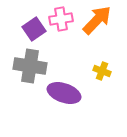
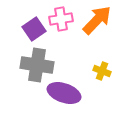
gray cross: moved 7 px right, 1 px up
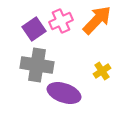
pink cross: moved 2 px down; rotated 15 degrees counterclockwise
yellow cross: rotated 36 degrees clockwise
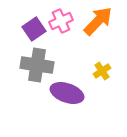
orange arrow: moved 1 px right, 1 px down
purple ellipse: moved 3 px right
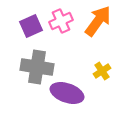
orange arrow: rotated 8 degrees counterclockwise
purple square: moved 3 px left, 3 px up; rotated 10 degrees clockwise
gray cross: moved 2 px down
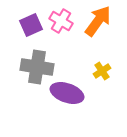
pink cross: rotated 35 degrees counterclockwise
purple square: moved 1 px up
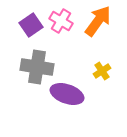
purple square: rotated 10 degrees counterclockwise
purple ellipse: moved 1 px down
